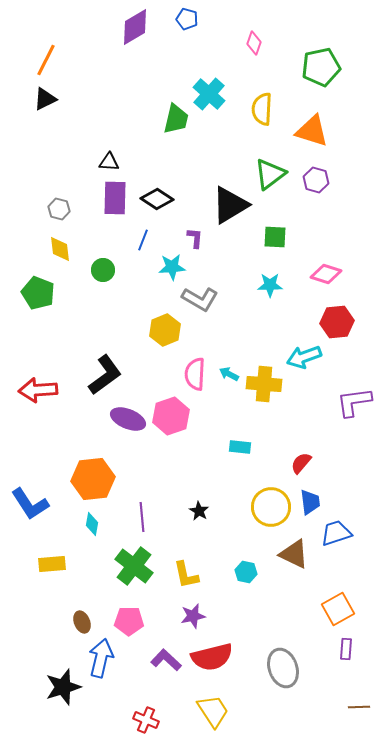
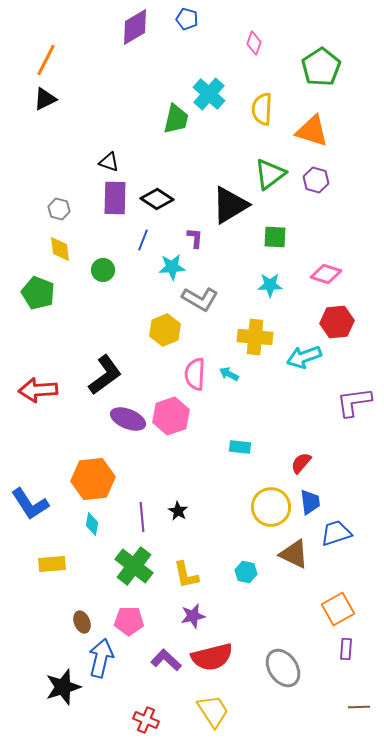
green pentagon at (321, 67): rotated 21 degrees counterclockwise
black triangle at (109, 162): rotated 15 degrees clockwise
yellow cross at (264, 384): moved 9 px left, 47 px up
black star at (199, 511): moved 21 px left
gray ellipse at (283, 668): rotated 15 degrees counterclockwise
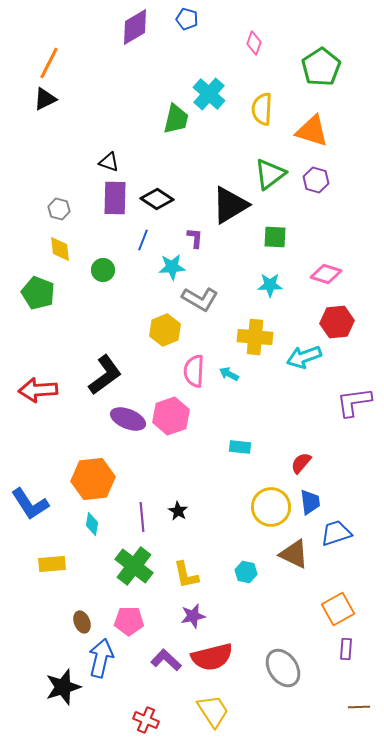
orange line at (46, 60): moved 3 px right, 3 px down
pink semicircle at (195, 374): moved 1 px left, 3 px up
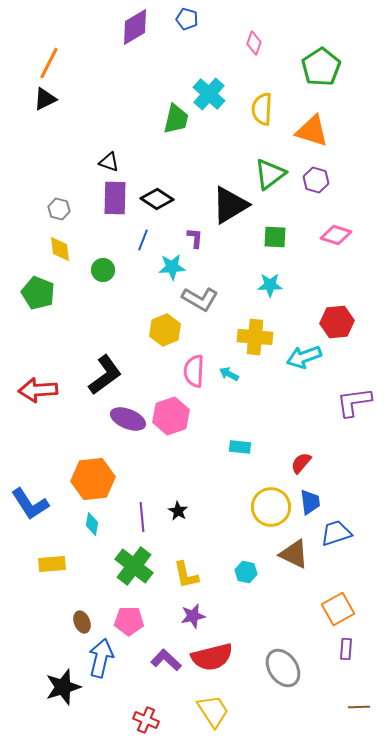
pink diamond at (326, 274): moved 10 px right, 39 px up
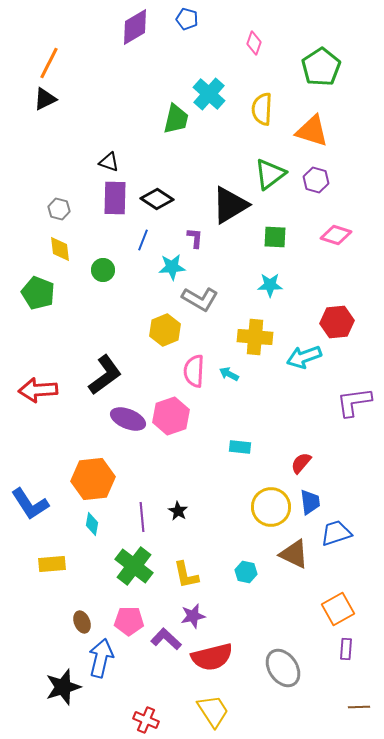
purple L-shape at (166, 660): moved 21 px up
